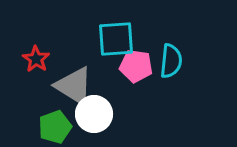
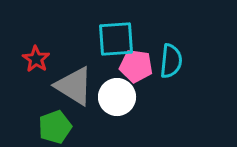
white circle: moved 23 px right, 17 px up
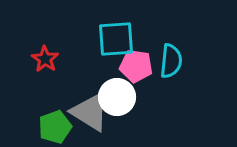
red star: moved 9 px right
gray triangle: moved 16 px right, 26 px down
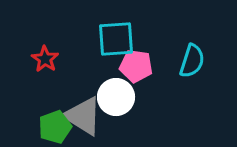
cyan semicircle: moved 21 px right; rotated 12 degrees clockwise
white circle: moved 1 px left
gray triangle: moved 7 px left, 4 px down
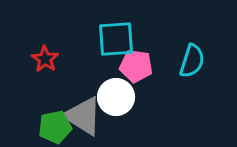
green pentagon: rotated 8 degrees clockwise
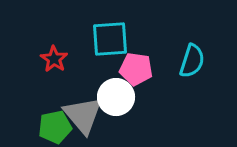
cyan square: moved 6 px left
red star: moved 9 px right
pink pentagon: moved 3 px down
gray triangle: moved 1 px up; rotated 18 degrees clockwise
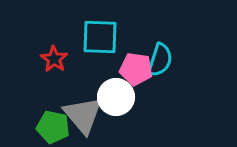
cyan square: moved 10 px left, 2 px up; rotated 6 degrees clockwise
cyan semicircle: moved 32 px left, 1 px up
green pentagon: moved 2 px left; rotated 24 degrees clockwise
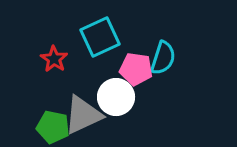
cyan square: rotated 27 degrees counterclockwise
cyan semicircle: moved 3 px right, 2 px up
gray triangle: rotated 45 degrees clockwise
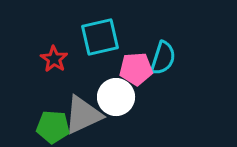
cyan square: rotated 12 degrees clockwise
pink pentagon: rotated 12 degrees counterclockwise
green pentagon: rotated 8 degrees counterclockwise
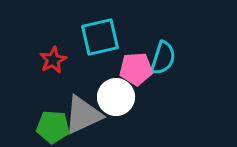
red star: moved 1 px left, 1 px down; rotated 12 degrees clockwise
